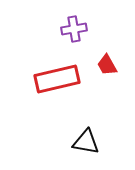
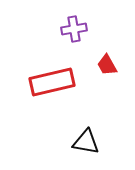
red rectangle: moved 5 px left, 3 px down
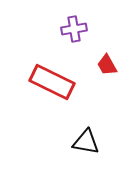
red rectangle: rotated 39 degrees clockwise
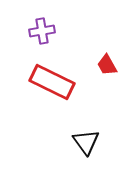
purple cross: moved 32 px left, 2 px down
black triangle: rotated 44 degrees clockwise
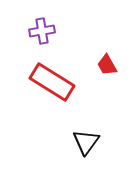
red rectangle: rotated 6 degrees clockwise
black triangle: rotated 12 degrees clockwise
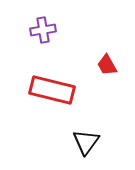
purple cross: moved 1 px right, 1 px up
red rectangle: moved 8 px down; rotated 18 degrees counterclockwise
